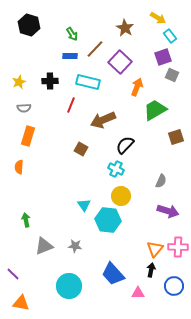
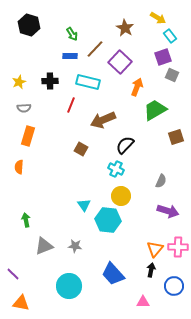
pink triangle at (138, 293): moved 5 px right, 9 px down
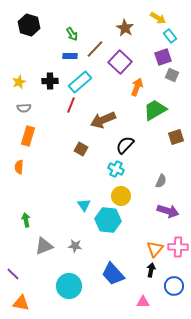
cyan rectangle at (88, 82): moved 8 px left; rotated 55 degrees counterclockwise
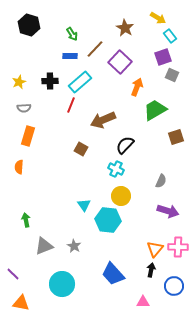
gray star at (75, 246): moved 1 px left; rotated 24 degrees clockwise
cyan circle at (69, 286): moved 7 px left, 2 px up
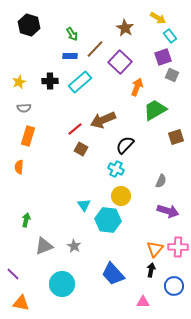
red line at (71, 105): moved 4 px right, 24 px down; rotated 28 degrees clockwise
green arrow at (26, 220): rotated 24 degrees clockwise
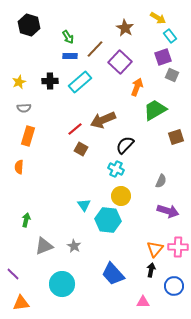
green arrow at (72, 34): moved 4 px left, 3 px down
orange triangle at (21, 303): rotated 18 degrees counterclockwise
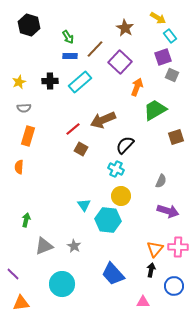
red line at (75, 129): moved 2 px left
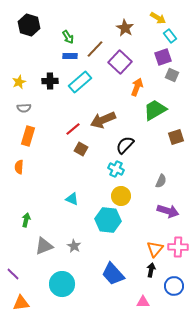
cyan triangle at (84, 205): moved 12 px left, 6 px up; rotated 32 degrees counterclockwise
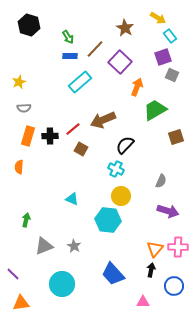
black cross at (50, 81): moved 55 px down
